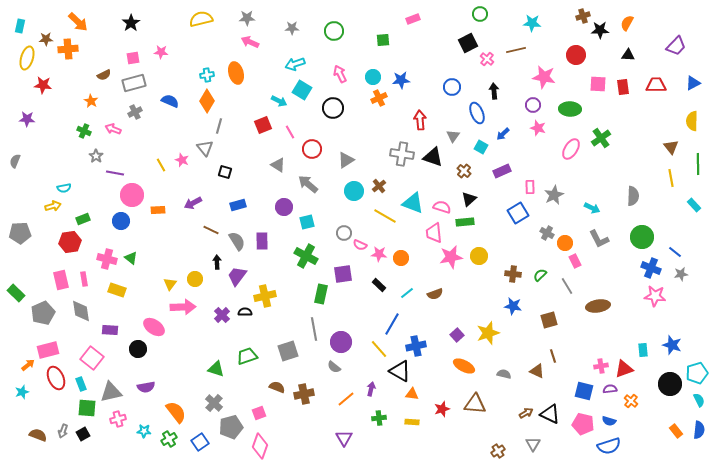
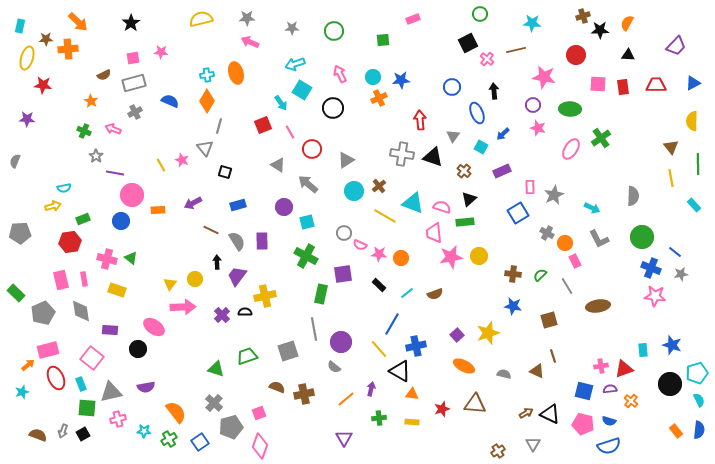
cyan arrow at (279, 101): moved 2 px right, 2 px down; rotated 28 degrees clockwise
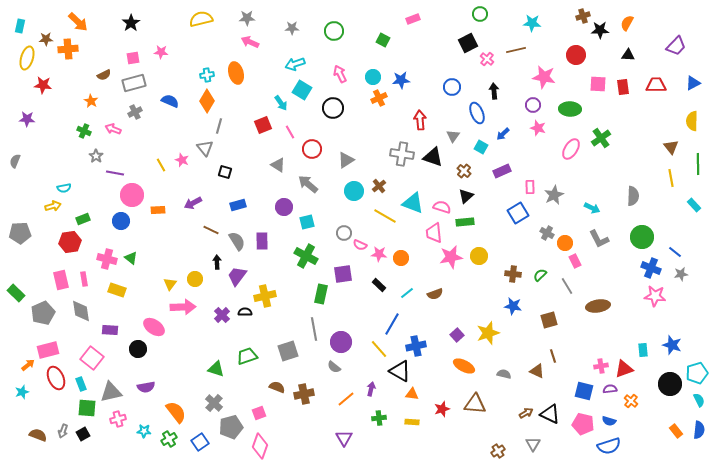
green square at (383, 40): rotated 32 degrees clockwise
black triangle at (469, 199): moved 3 px left, 3 px up
